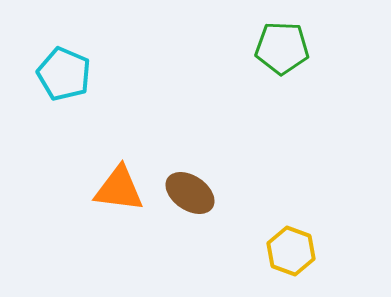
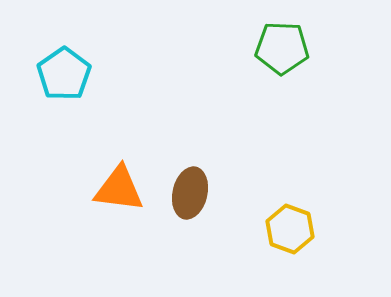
cyan pentagon: rotated 14 degrees clockwise
brown ellipse: rotated 69 degrees clockwise
yellow hexagon: moved 1 px left, 22 px up
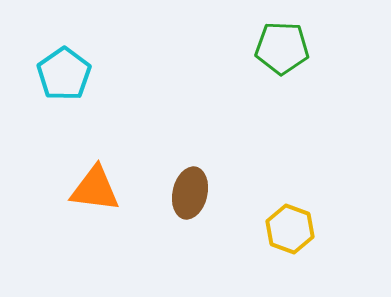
orange triangle: moved 24 px left
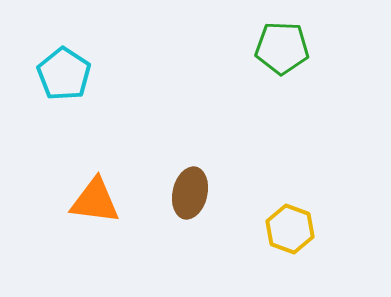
cyan pentagon: rotated 4 degrees counterclockwise
orange triangle: moved 12 px down
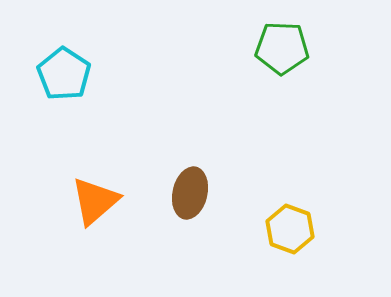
orange triangle: rotated 48 degrees counterclockwise
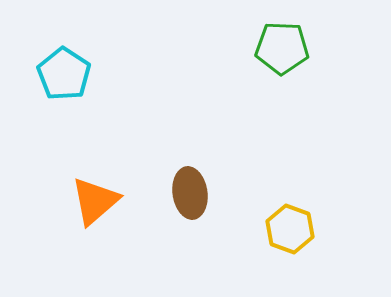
brown ellipse: rotated 21 degrees counterclockwise
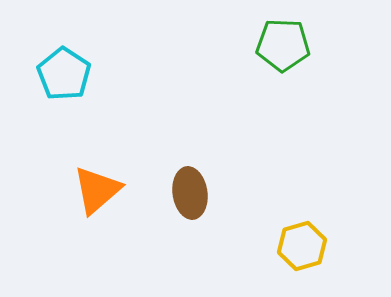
green pentagon: moved 1 px right, 3 px up
orange triangle: moved 2 px right, 11 px up
yellow hexagon: moved 12 px right, 17 px down; rotated 24 degrees clockwise
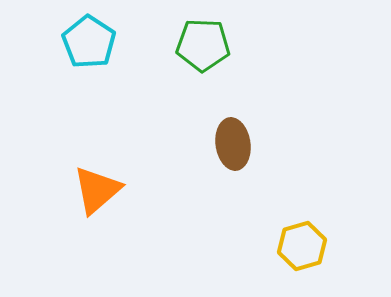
green pentagon: moved 80 px left
cyan pentagon: moved 25 px right, 32 px up
brown ellipse: moved 43 px right, 49 px up
